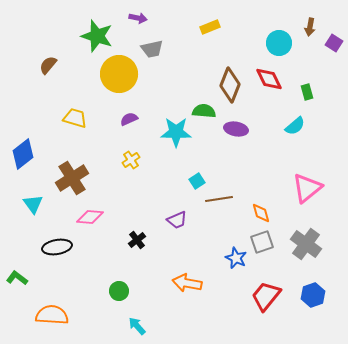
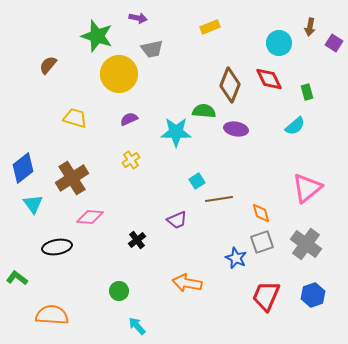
blue diamond: moved 14 px down
red trapezoid: rotated 16 degrees counterclockwise
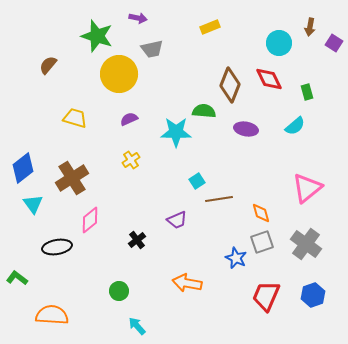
purple ellipse: moved 10 px right
pink diamond: moved 3 px down; rotated 44 degrees counterclockwise
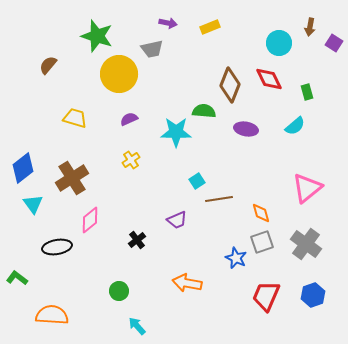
purple arrow: moved 30 px right, 5 px down
